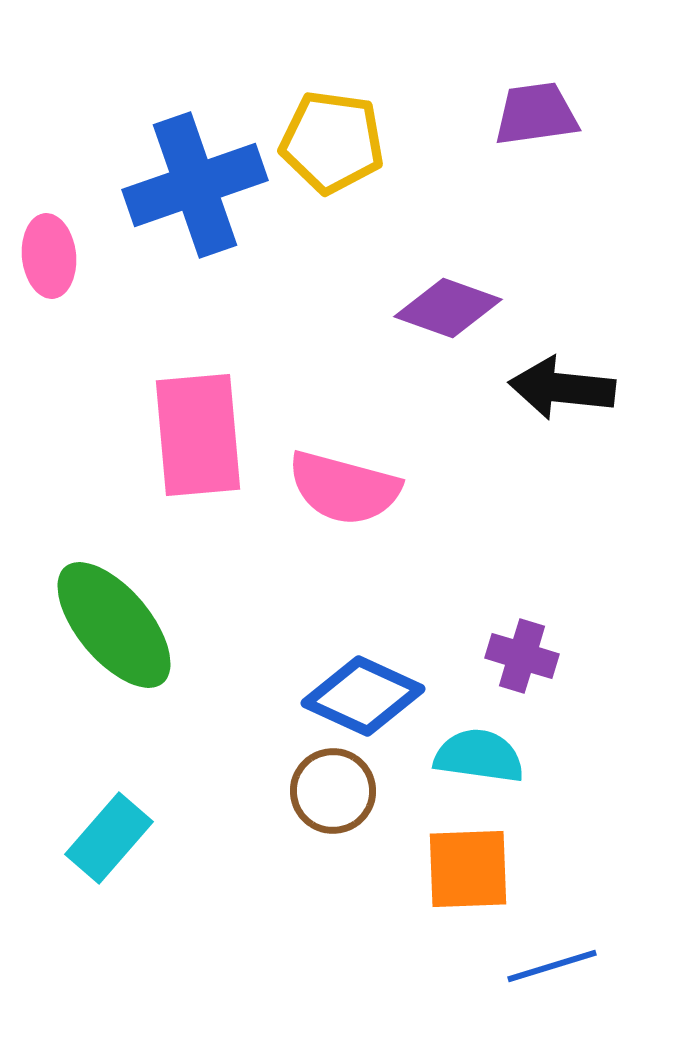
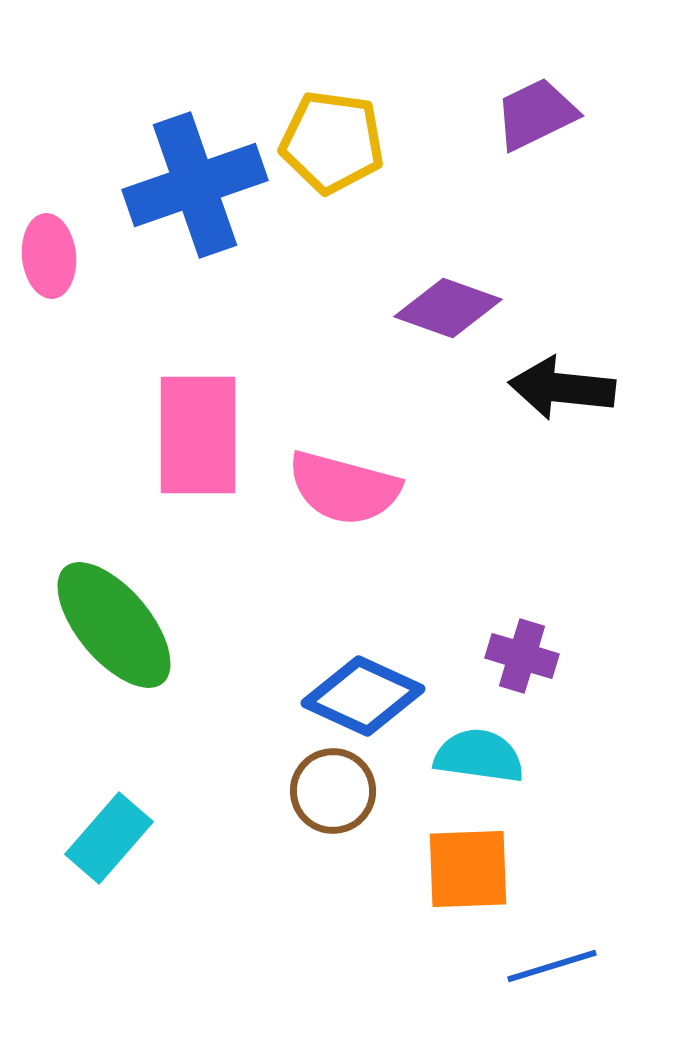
purple trapezoid: rotated 18 degrees counterclockwise
pink rectangle: rotated 5 degrees clockwise
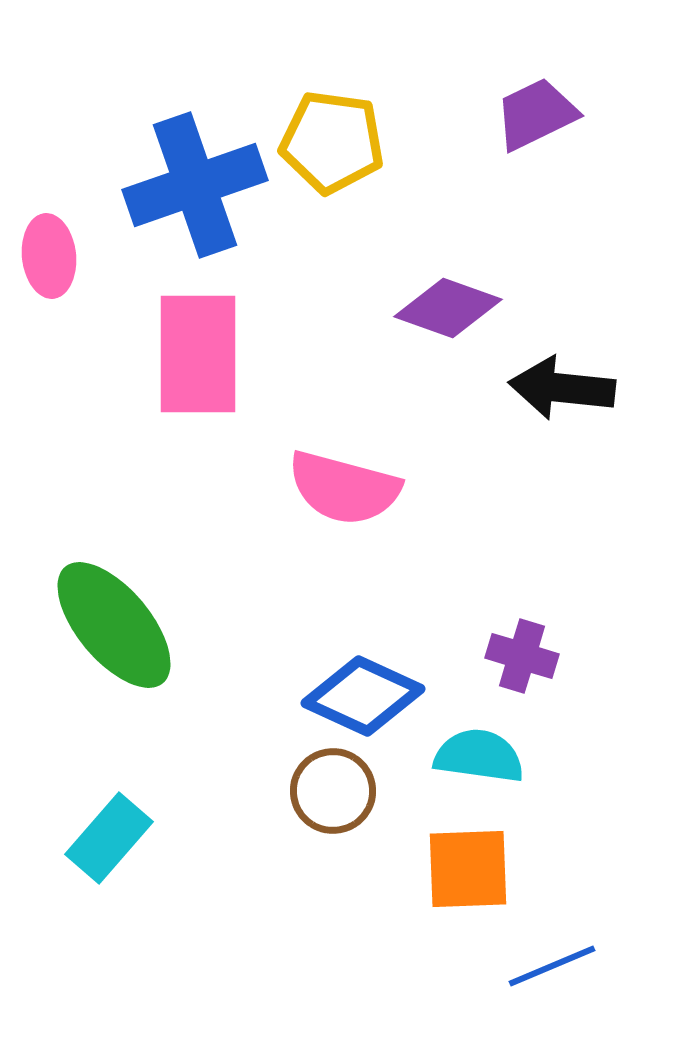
pink rectangle: moved 81 px up
blue line: rotated 6 degrees counterclockwise
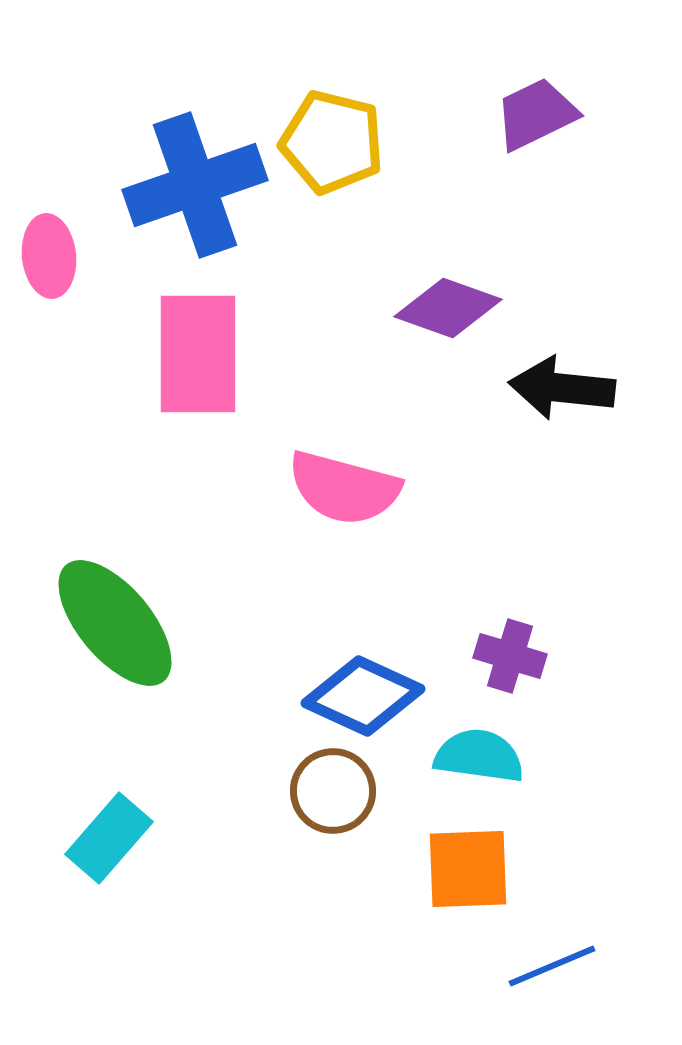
yellow pentagon: rotated 6 degrees clockwise
green ellipse: moved 1 px right, 2 px up
purple cross: moved 12 px left
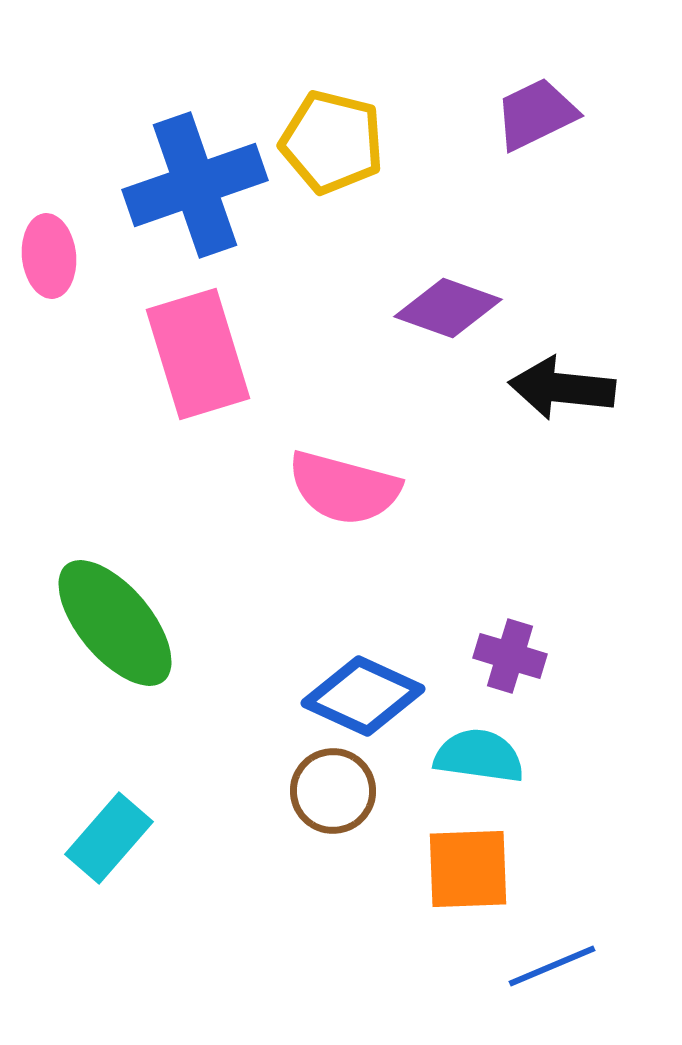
pink rectangle: rotated 17 degrees counterclockwise
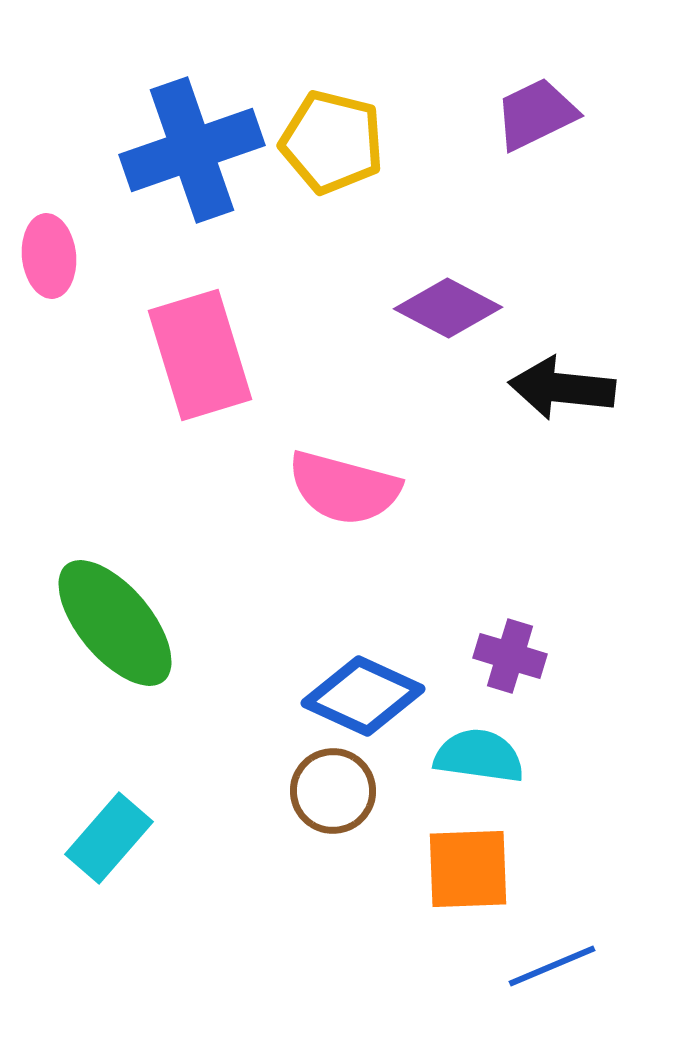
blue cross: moved 3 px left, 35 px up
purple diamond: rotated 8 degrees clockwise
pink rectangle: moved 2 px right, 1 px down
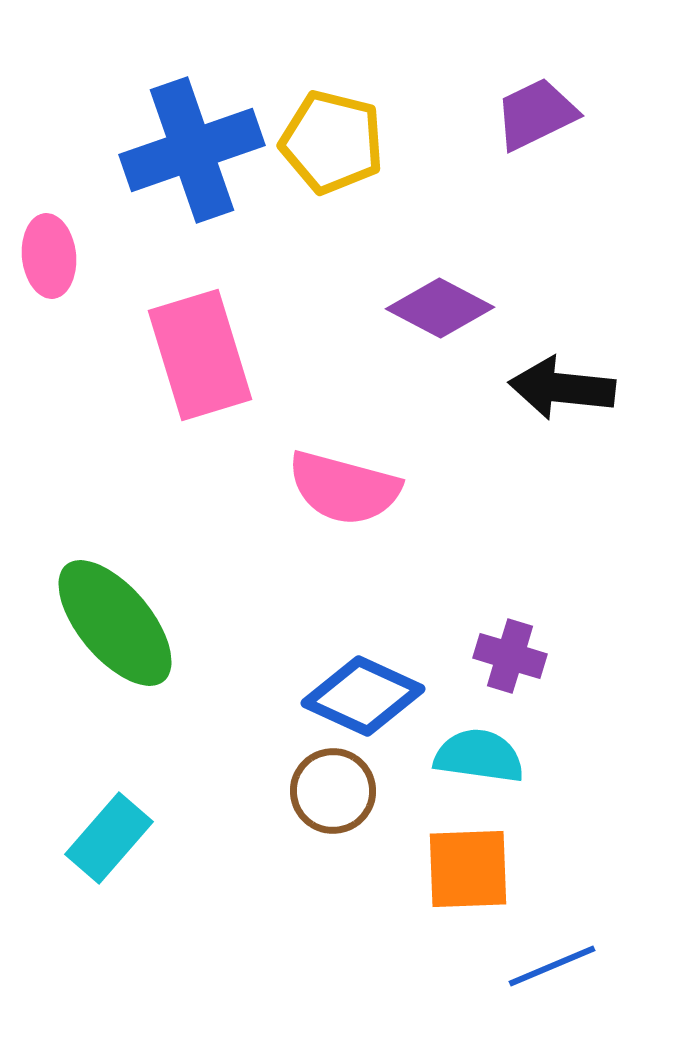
purple diamond: moved 8 px left
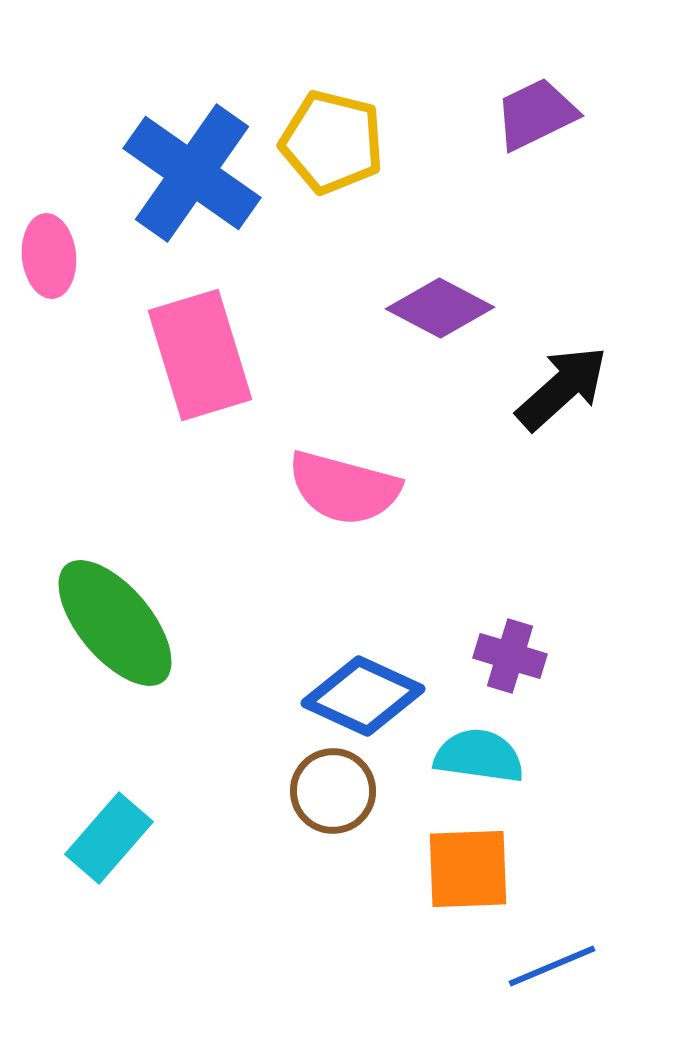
blue cross: moved 23 px down; rotated 36 degrees counterclockwise
black arrow: rotated 132 degrees clockwise
